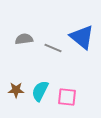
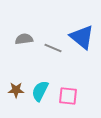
pink square: moved 1 px right, 1 px up
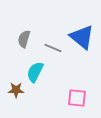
gray semicircle: rotated 66 degrees counterclockwise
cyan semicircle: moved 5 px left, 19 px up
pink square: moved 9 px right, 2 px down
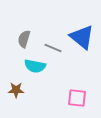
cyan semicircle: moved 6 px up; rotated 105 degrees counterclockwise
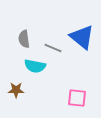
gray semicircle: rotated 24 degrees counterclockwise
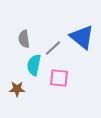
gray line: rotated 66 degrees counterclockwise
cyan semicircle: moved 1 px left, 1 px up; rotated 90 degrees clockwise
brown star: moved 1 px right, 1 px up
pink square: moved 18 px left, 20 px up
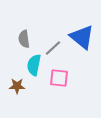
brown star: moved 3 px up
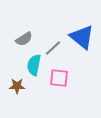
gray semicircle: rotated 114 degrees counterclockwise
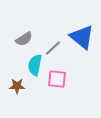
cyan semicircle: moved 1 px right
pink square: moved 2 px left, 1 px down
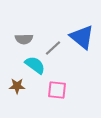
gray semicircle: rotated 30 degrees clockwise
cyan semicircle: rotated 115 degrees clockwise
pink square: moved 11 px down
